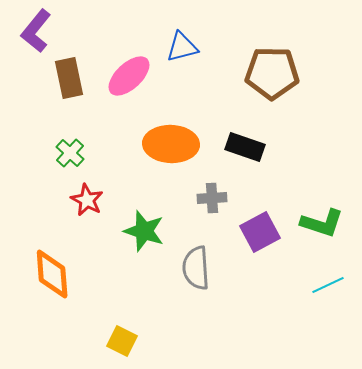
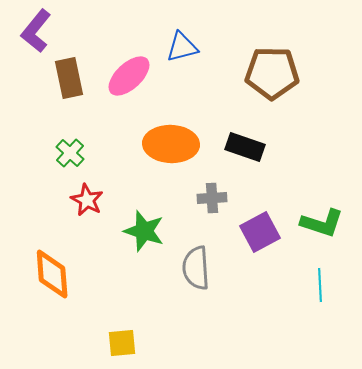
cyan line: moved 8 px left; rotated 68 degrees counterclockwise
yellow square: moved 2 px down; rotated 32 degrees counterclockwise
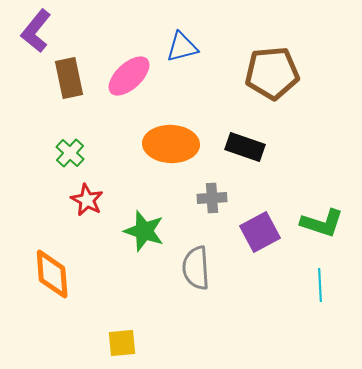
brown pentagon: rotated 6 degrees counterclockwise
